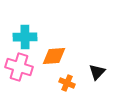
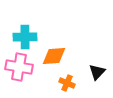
pink cross: rotated 8 degrees counterclockwise
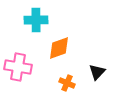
cyan cross: moved 11 px right, 17 px up
orange diamond: moved 5 px right, 8 px up; rotated 15 degrees counterclockwise
pink cross: moved 1 px left
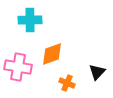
cyan cross: moved 6 px left
orange diamond: moved 7 px left, 6 px down
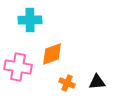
black triangle: moved 10 px down; rotated 42 degrees clockwise
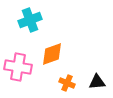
cyan cross: rotated 20 degrees counterclockwise
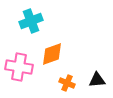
cyan cross: moved 1 px right, 1 px down
pink cross: moved 1 px right
black triangle: moved 2 px up
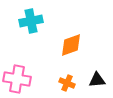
cyan cross: rotated 10 degrees clockwise
orange diamond: moved 19 px right, 9 px up
pink cross: moved 2 px left, 12 px down
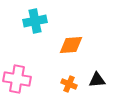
cyan cross: moved 4 px right
orange diamond: rotated 15 degrees clockwise
orange cross: moved 2 px right, 1 px down
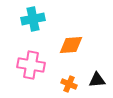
cyan cross: moved 2 px left, 2 px up
pink cross: moved 14 px right, 14 px up
